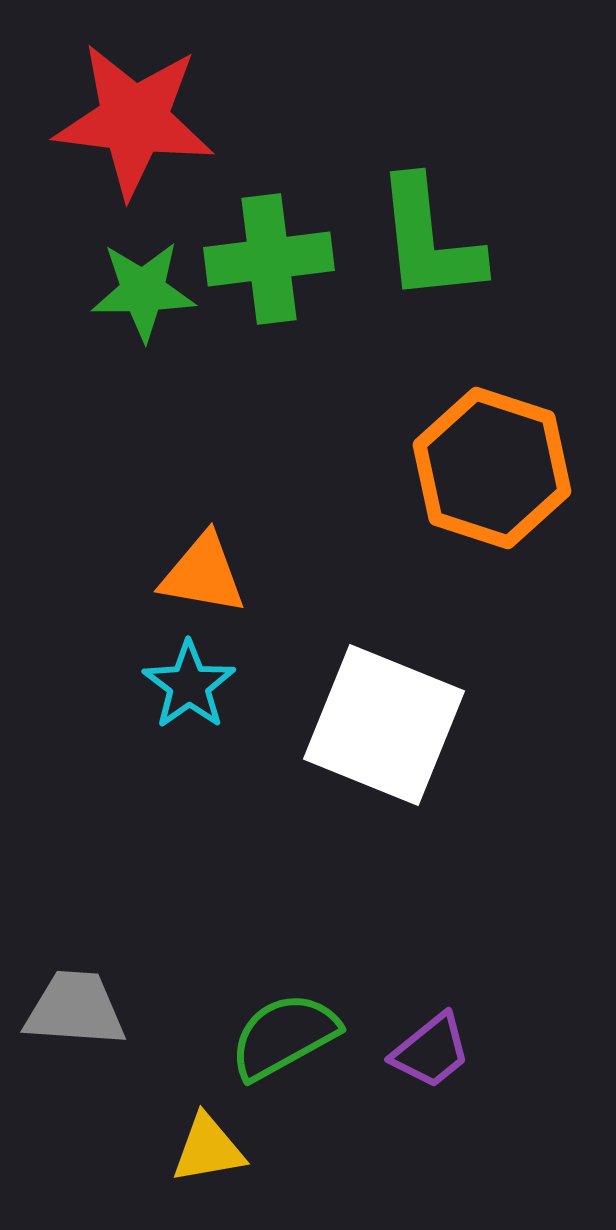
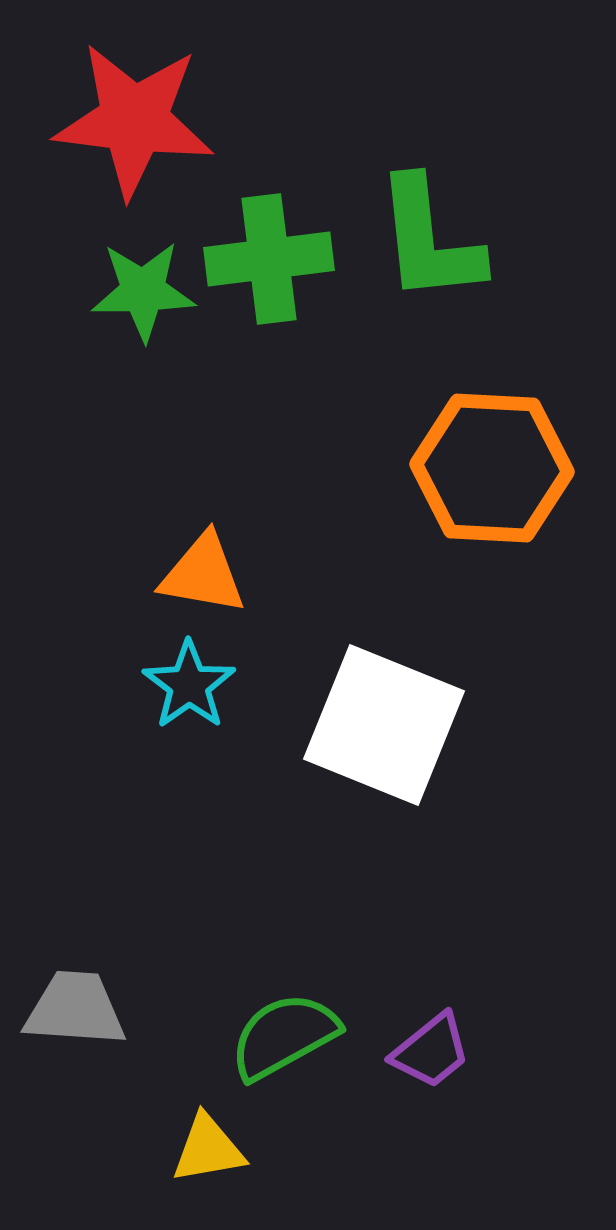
orange hexagon: rotated 15 degrees counterclockwise
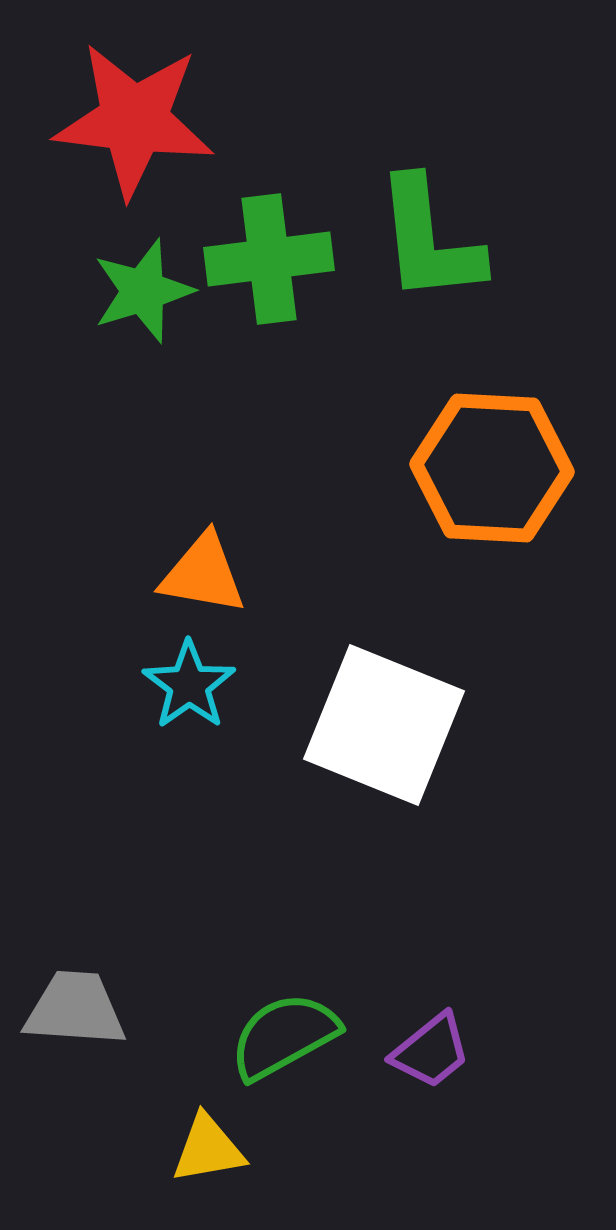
green star: rotated 16 degrees counterclockwise
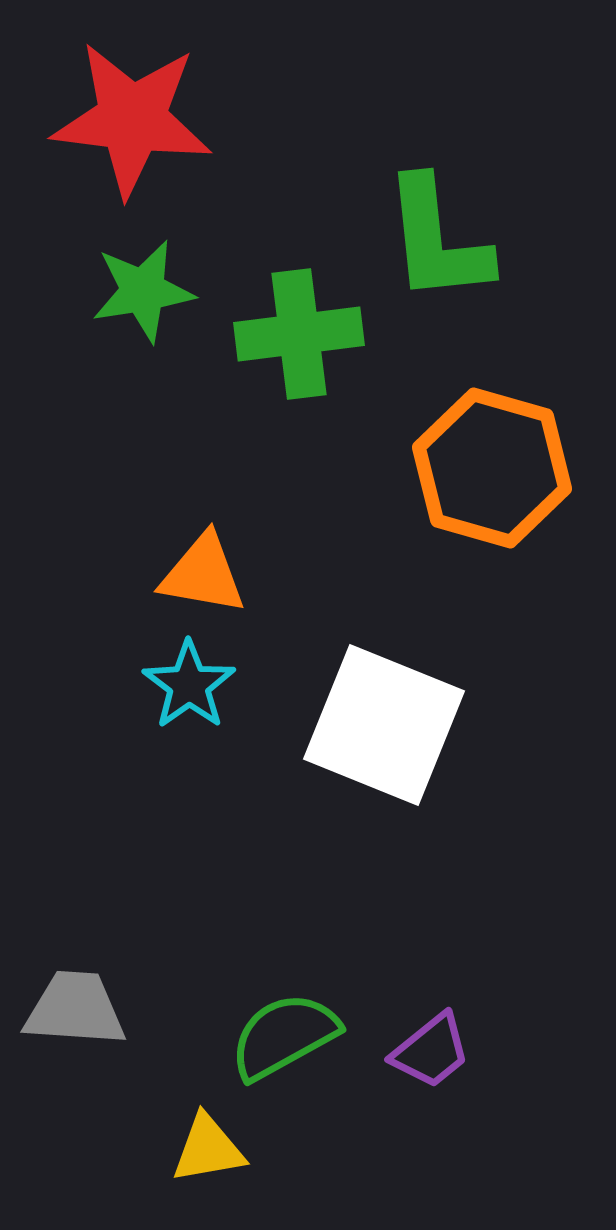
red star: moved 2 px left, 1 px up
green L-shape: moved 8 px right
green cross: moved 30 px right, 75 px down
green star: rotated 8 degrees clockwise
orange hexagon: rotated 13 degrees clockwise
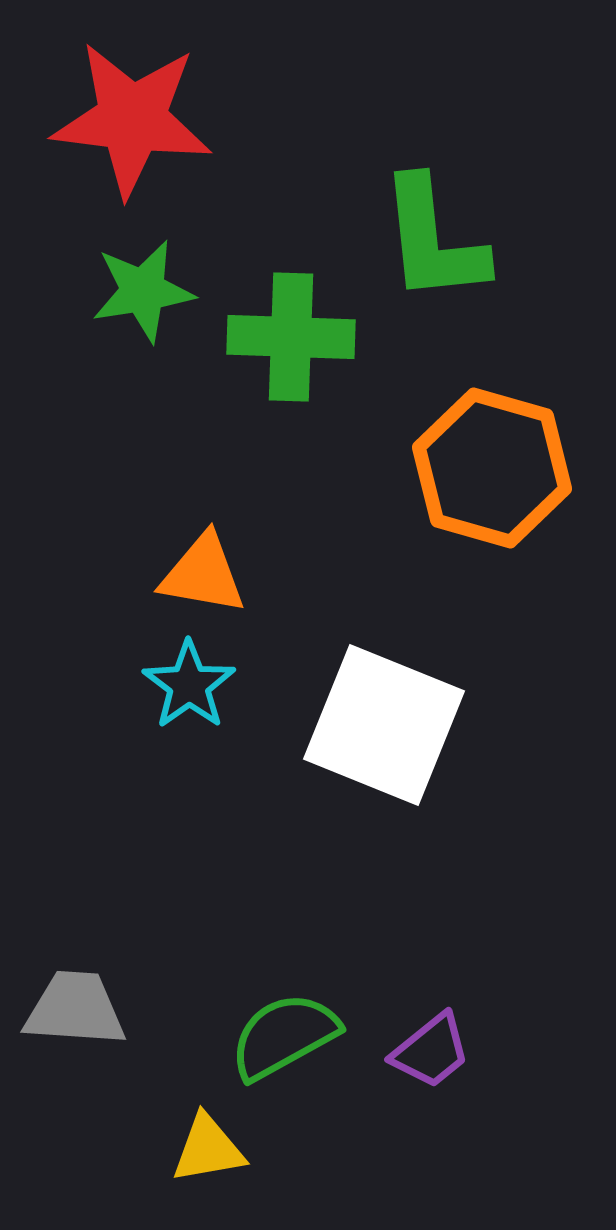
green L-shape: moved 4 px left
green cross: moved 8 px left, 3 px down; rotated 9 degrees clockwise
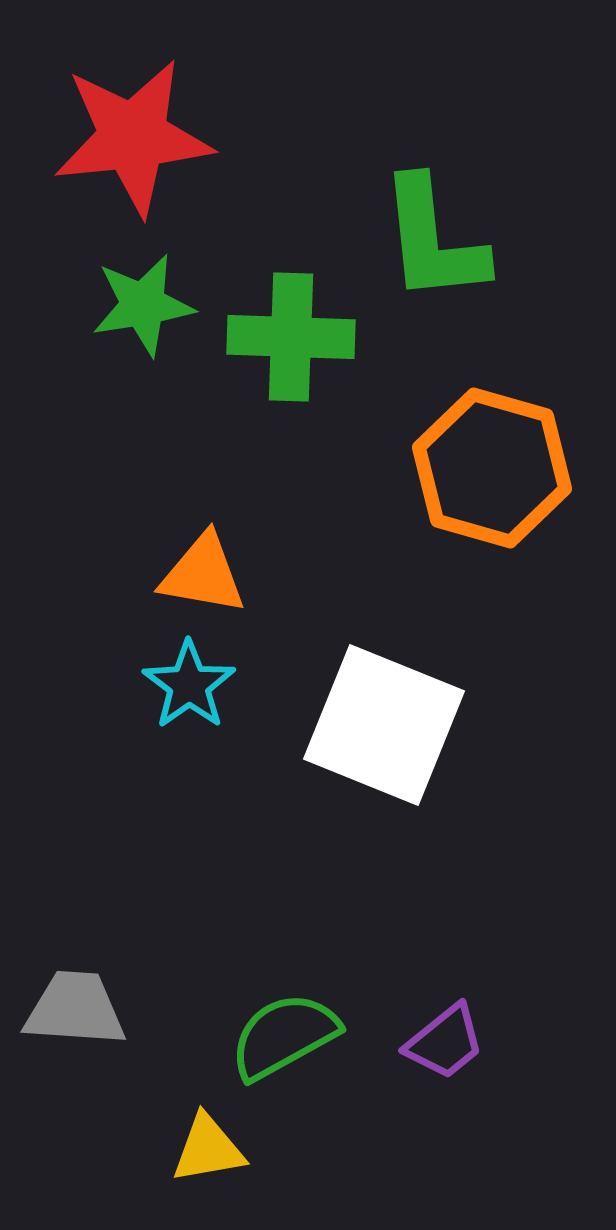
red star: moved 1 px right, 18 px down; rotated 13 degrees counterclockwise
green star: moved 14 px down
purple trapezoid: moved 14 px right, 9 px up
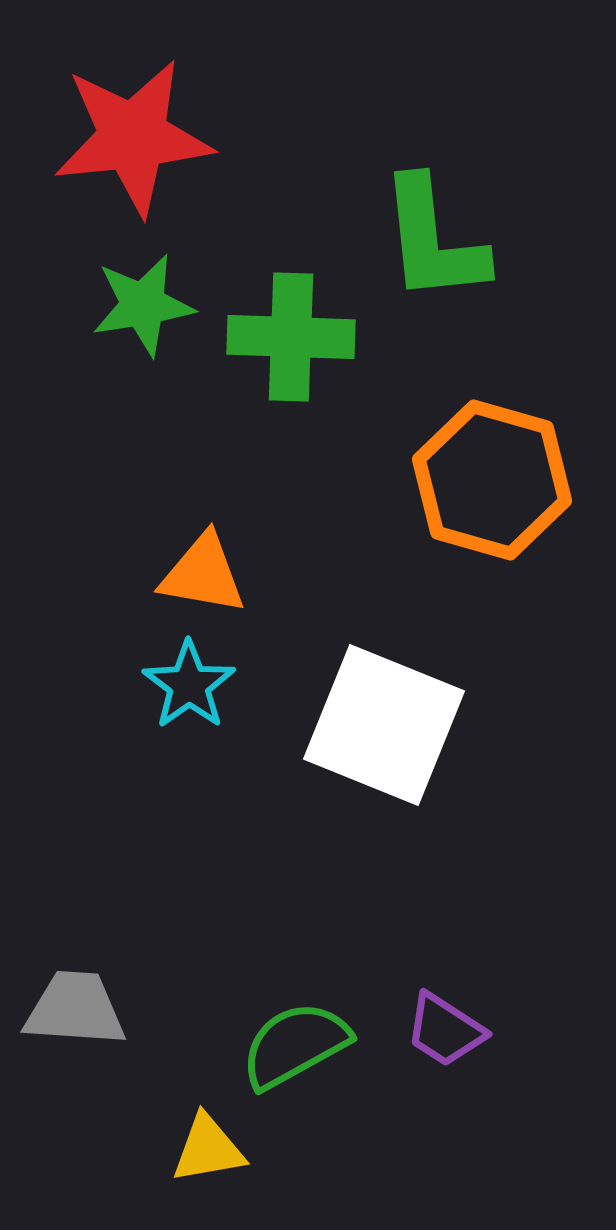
orange hexagon: moved 12 px down
green semicircle: moved 11 px right, 9 px down
purple trapezoid: moved 12 px up; rotated 72 degrees clockwise
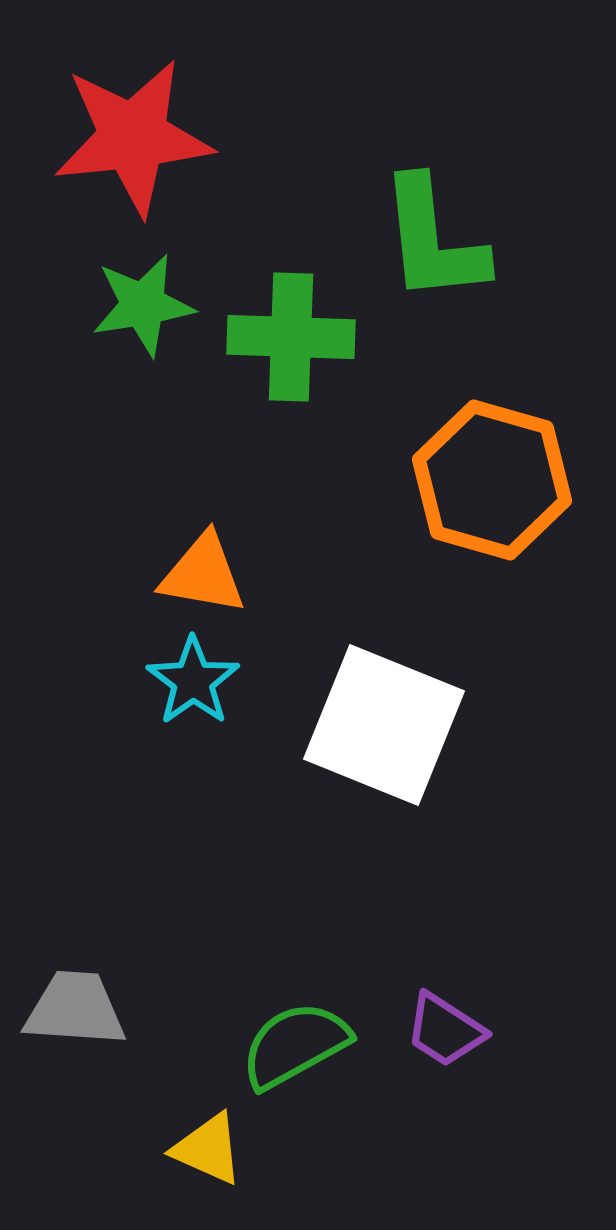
cyan star: moved 4 px right, 4 px up
yellow triangle: rotated 34 degrees clockwise
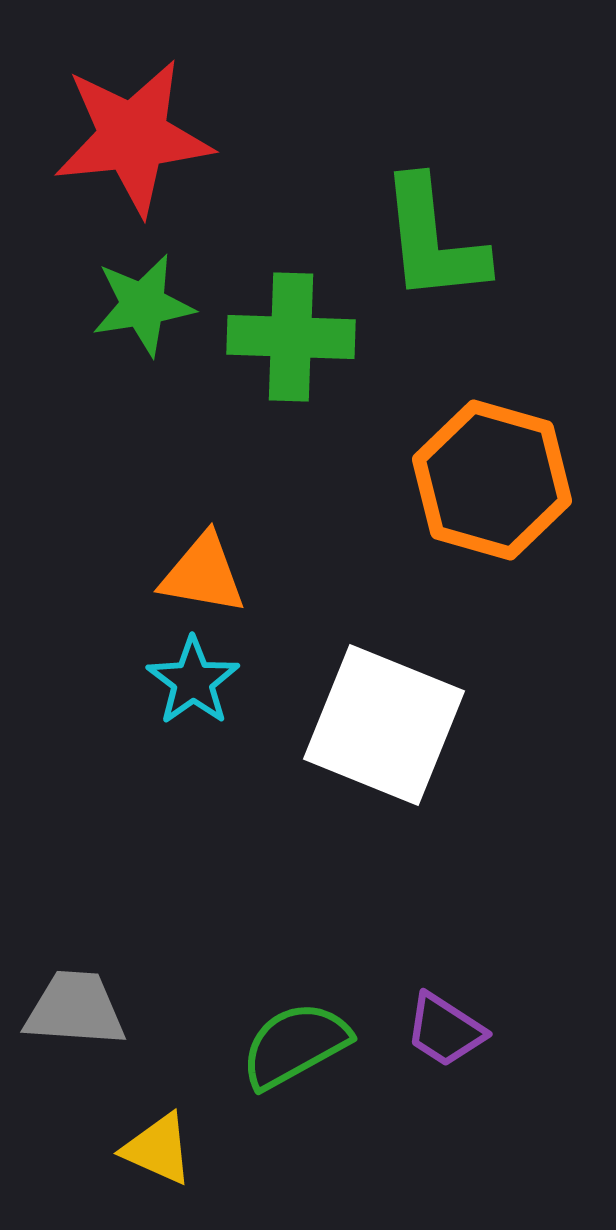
yellow triangle: moved 50 px left
